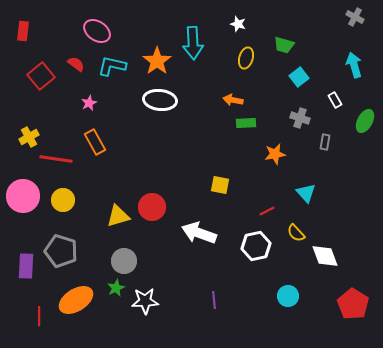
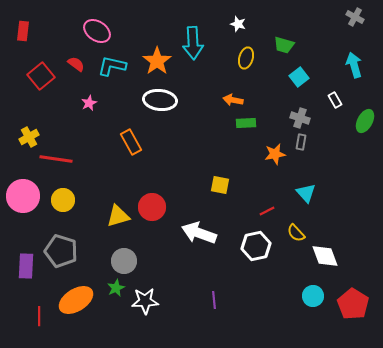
orange rectangle at (95, 142): moved 36 px right
gray rectangle at (325, 142): moved 24 px left
cyan circle at (288, 296): moved 25 px right
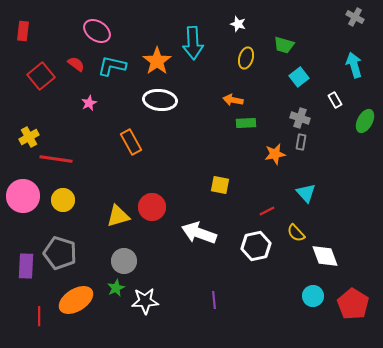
gray pentagon at (61, 251): moved 1 px left, 2 px down
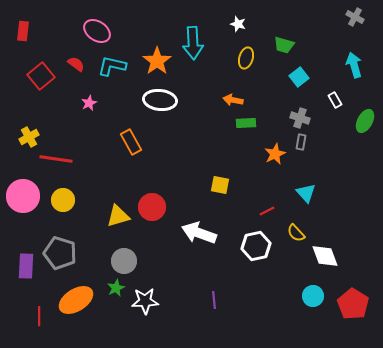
orange star at (275, 154): rotated 15 degrees counterclockwise
